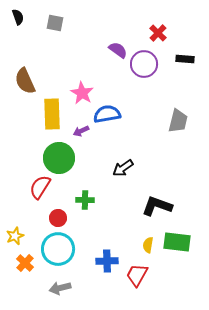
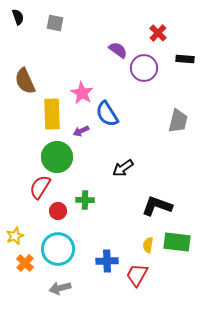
purple circle: moved 4 px down
blue semicircle: rotated 112 degrees counterclockwise
green circle: moved 2 px left, 1 px up
red circle: moved 7 px up
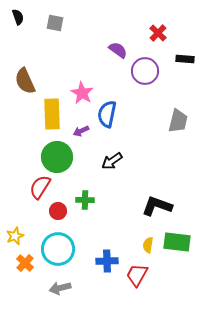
purple circle: moved 1 px right, 3 px down
blue semicircle: rotated 44 degrees clockwise
black arrow: moved 11 px left, 7 px up
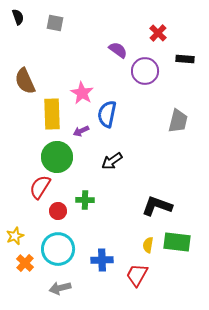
blue cross: moved 5 px left, 1 px up
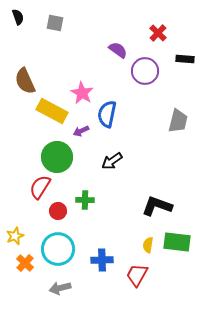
yellow rectangle: moved 3 px up; rotated 60 degrees counterclockwise
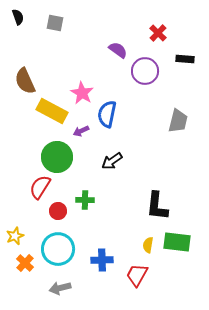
black L-shape: rotated 104 degrees counterclockwise
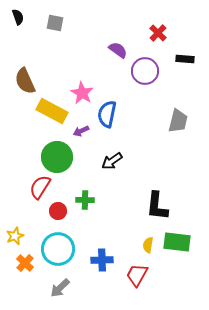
gray arrow: rotated 30 degrees counterclockwise
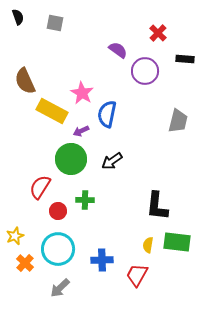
green circle: moved 14 px right, 2 px down
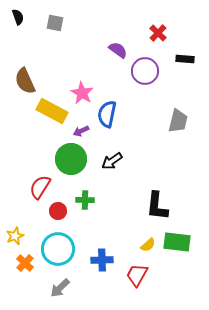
yellow semicircle: rotated 140 degrees counterclockwise
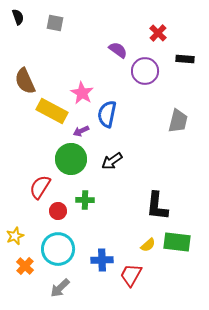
orange cross: moved 3 px down
red trapezoid: moved 6 px left
